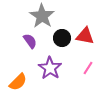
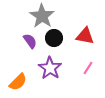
black circle: moved 8 px left
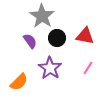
black circle: moved 3 px right
orange semicircle: moved 1 px right
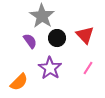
red triangle: moved 1 px up; rotated 36 degrees clockwise
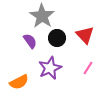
purple star: rotated 15 degrees clockwise
orange semicircle: rotated 18 degrees clockwise
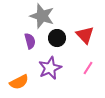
gray star: rotated 15 degrees counterclockwise
purple semicircle: rotated 21 degrees clockwise
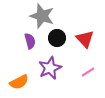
red triangle: moved 4 px down
pink line: moved 4 px down; rotated 24 degrees clockwise
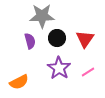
gray star: rotated 20 degrees counterclockwise
red triangle: rotated 18 degrees clockwise
purple star: moved 9 px right; rotated 15 degrees counterclockwise
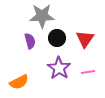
pink line: rotated 24 degrees clockwise
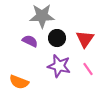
purple semicircle: rotated 49 degrees counterclockwise
purple star: moved 2 px up; rotated 20 degrees counterclockwise
pink line: moved 3 px up; rotated 64 degrees clockwise
orange semicircle: rotated 48 degrees clockwise
